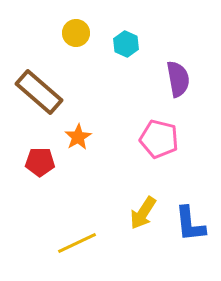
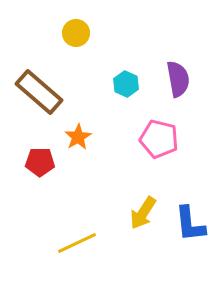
cyan hexagon: moved 40 px down
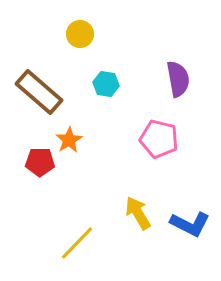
yellow circle: moved 4 px right, 1 px down
cyan hexagon: moved 20 px left; rotated 15 degrees counterclockwise
orange star: moved 9 px left, 3 px down
yellow arrow: moved 5 px left; rotated 116 degrees clockwise
blue L-shape: rotated 57 degrees counterclockwise
yellow line: rotated 21 degrees counterclockwise
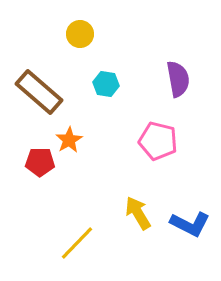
pink pentagon: moved 1 px left, 2 px down
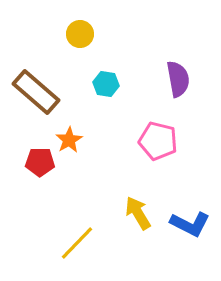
brown rectangle: moved 3 px left
